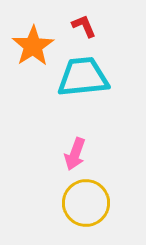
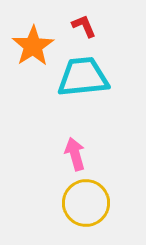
pink arrow: rotated 144 degrees clockwise
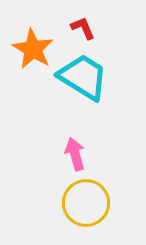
red L-shape: moved 1 px left, 2 px down
orange star: moved 3 px down; rotated 9 degrees counterclockwise
cyan trapezoid: rotated 38 degrees clockwise
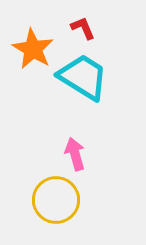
yellow circle: moved 30 px left, 3 px up
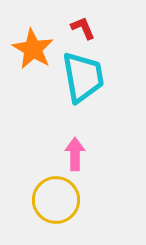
cyan trapezoid: rotated 48 degrees clockwise
pink arrow: rotated 16 degrees clockwise
